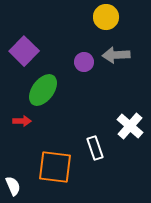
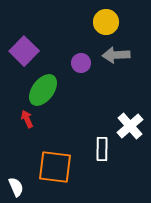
yellow circle: moved 5 px down
purple circle: moved 3 px left, 1 px down
red arrow: moved 5 px right, 2 px up; rotated 114 degrees counterclockwise
white cross: rotated 8 degrees clockwise
white rectangle: moved 7 px right, 1 px down; rotated 20 degrees clockwise
white semicircle: moved 3 px right, 1 px down
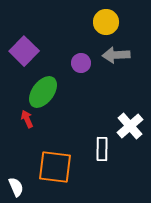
green ellipse: moved 2 px down
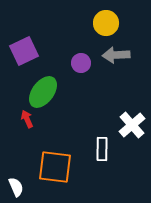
yellow circle: moved 1 px down
purple square: rotated 20 degrees clockwise
white cross: moved 2 px right, 1 px up
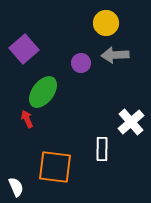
purple square: moved 2 px up; rotated 16 degrees counterclockwise
gray arrow: moved 1 px left
white cross: moved 1 px left, 3 px up
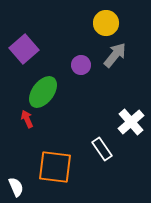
gray arrow: rotated 132 degrees clockwise
purple circle: moved 2 px down
white rectangle: rotated 35 degrees counterclockwise
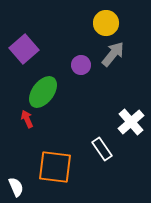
gray arrow: moved 2 px left, 1 px up
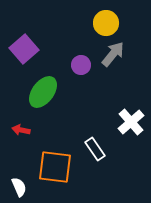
red arrow: moved 6 px left, 11 px down; rotated 54 degrees counterclockwise
white rectangle: moved 7 px left
white semicircle: moved 3 px right
